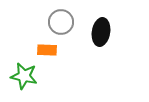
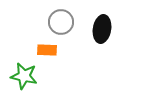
black ellipse: moved 1 px right, 3 px up
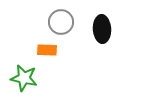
black ellipse: rotated 12 degrees counterclockwise
green star: moved 2 px down
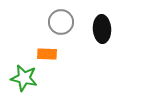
orange rectangle: moved 4 px down
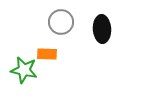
green star: moved 8 px up
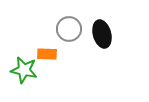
gray circle: moved 8 px right, 7 px down
black ellipse: moved 5 px down; rotated 12 degrees counterclockwise
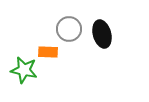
orange rectangle: moved 1 px right, 2 px up
